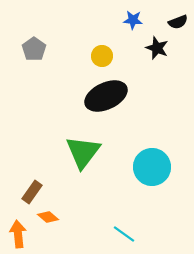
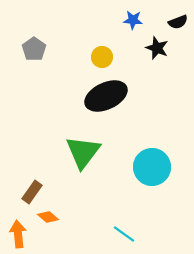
yellow circle: moved 1 px down
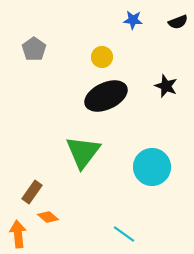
black star: moved 9 px right, 38 px down
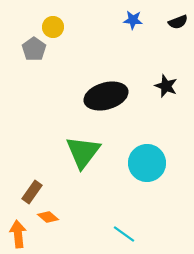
yellow circle: moved 49 px left, 30 px up
black ellipse: rotated 9 degrees clockwise
cyan circle: moved 5 px left, 4 px up
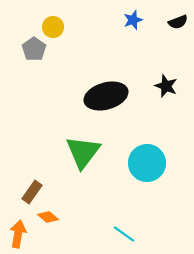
blue star: rotated 24 degrees counterclockwise
orange arrow: rotated 16 degrees clockwise
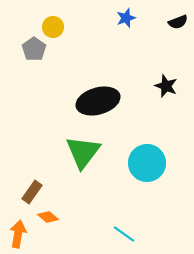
blue star: moved 7 px left, 2 px up
black ellipse: moved 8 px left, 5 px down
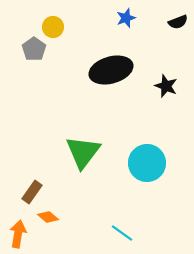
black ellipse: moved 13 px right, 31 px up
cyan line: moved 2 px left, 1 px up
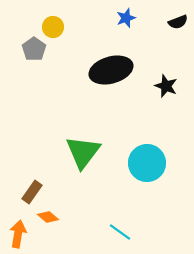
cyan line: moved 2 px left, 1 px up
